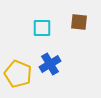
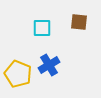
blue cross: moved 1 px left, 1 px down
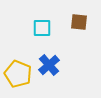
blue cross: rotated 10 degrees counterclockwise
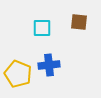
blue cross: rotated 35 degrees clockwise
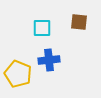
blue cross: moved 5 px up
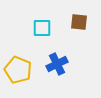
blue cross: moved 8 px right, 4 px down; rotated 20 degrees counterclockwise
yellow pentagon: moved 4 px up
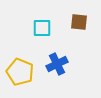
yellow pentagon: moved 2 px right, 2 px down
